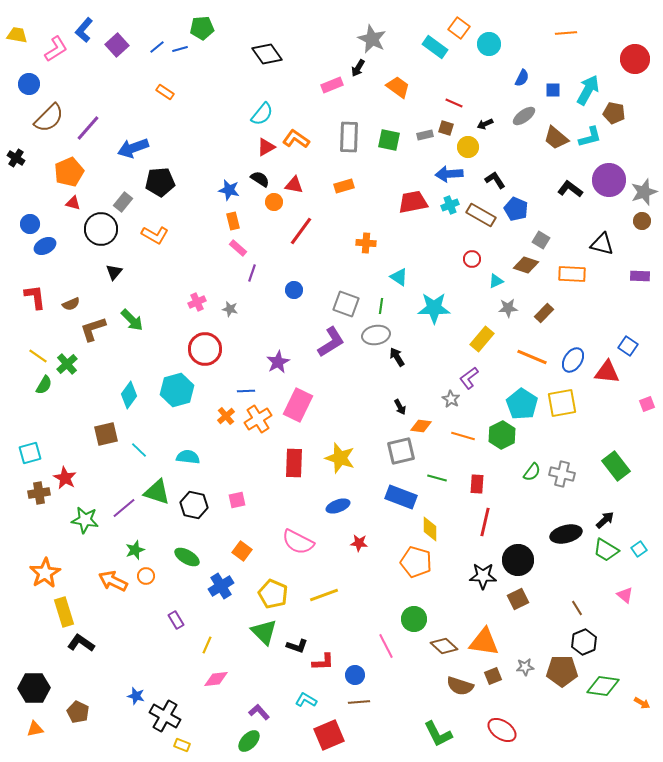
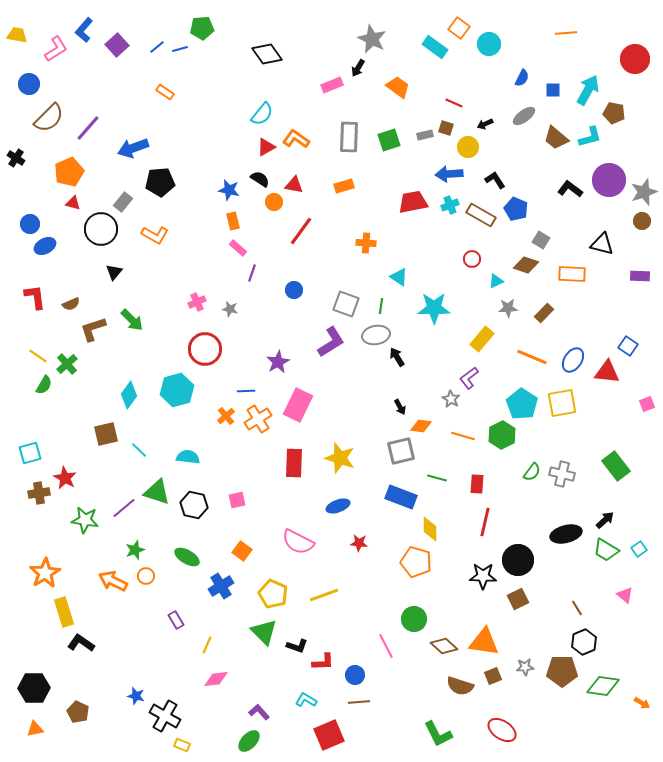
green square at (389, 140): rotated 30 degrees counterclockwise
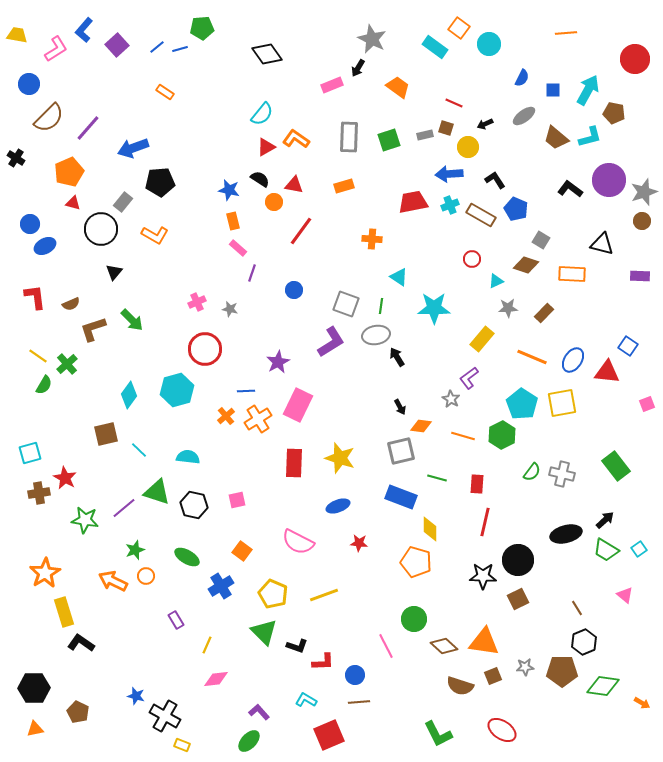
orange cross at (366, 243): moved 6 px right, 4 px up
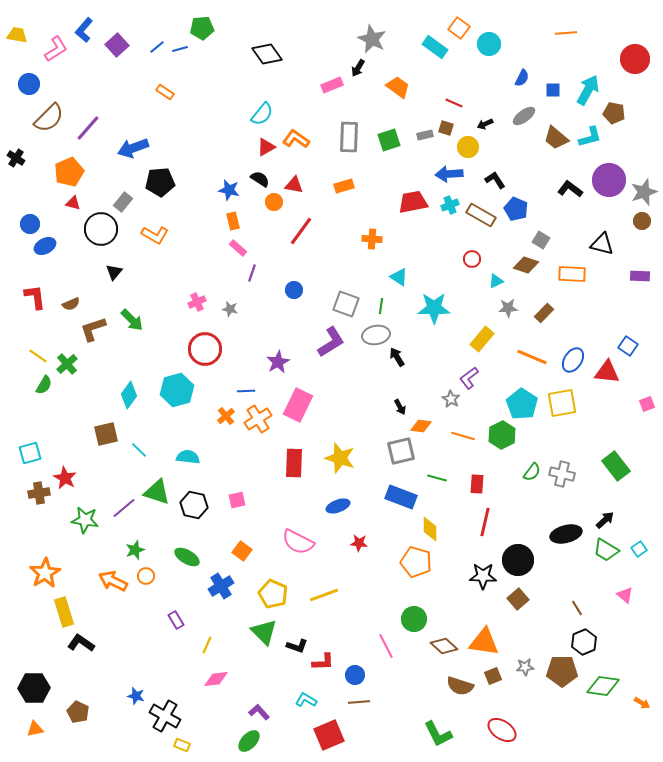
brown square at (518, 599): rotated 15 degrees counterclockwise
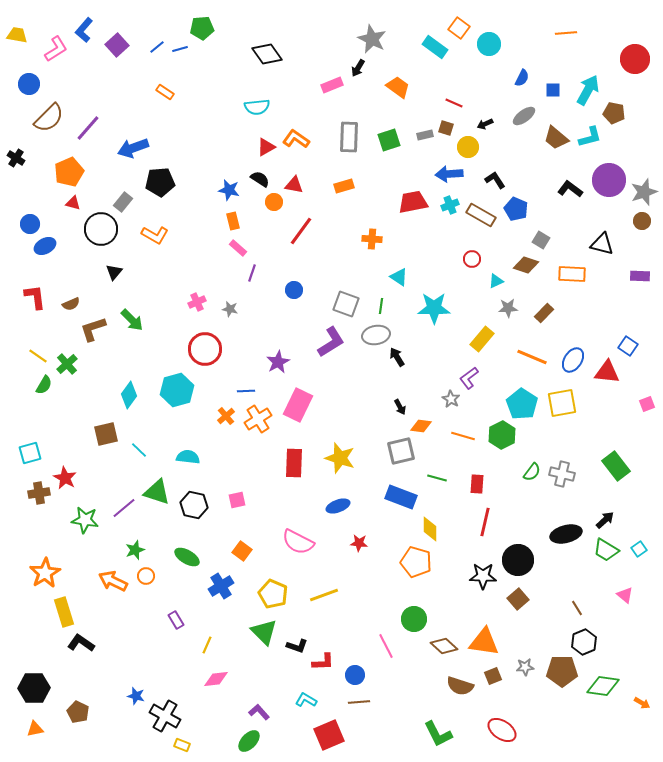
cyan semicircle at (262, 114): moved 5 px left, 7 px up; rotated 45 degrees clockwise
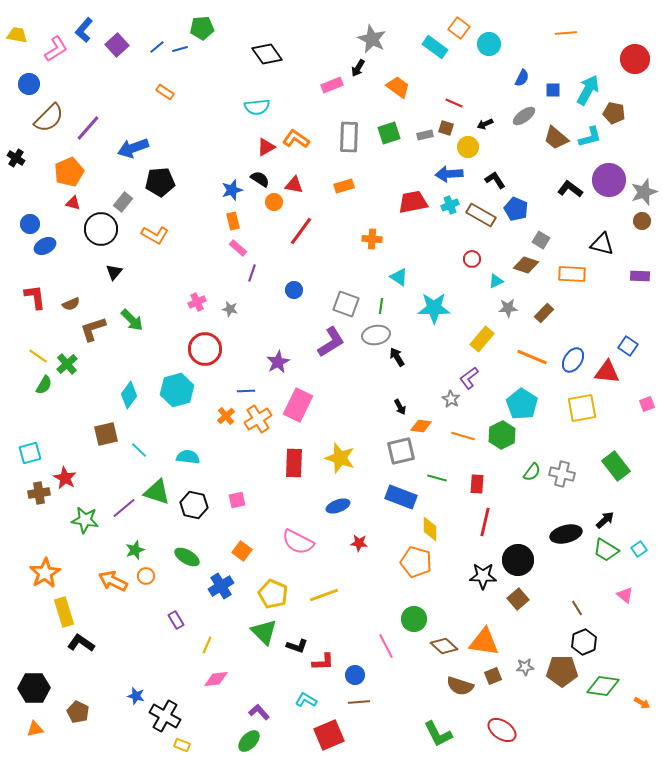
green square at (389, 140): moved 7 px up
blue star at (229, 190): moved 3 px right; rotated 30 degrees counterclockwise
yellow square at (562, 403): moved 20 px right, 5 px down
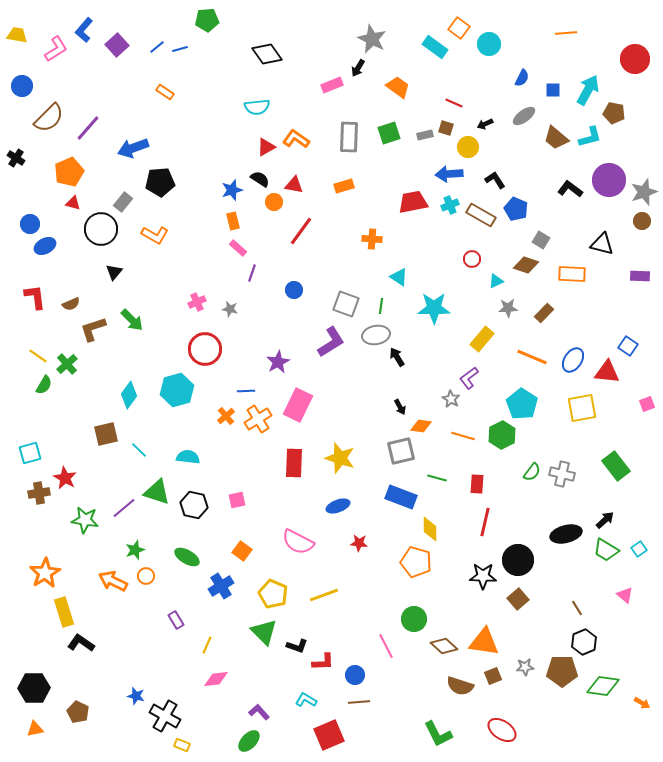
green pentagon at (202, 28): moved 5 px right, 8 px up
blue circle at (29, 84): moved 7 px left, 2 px down
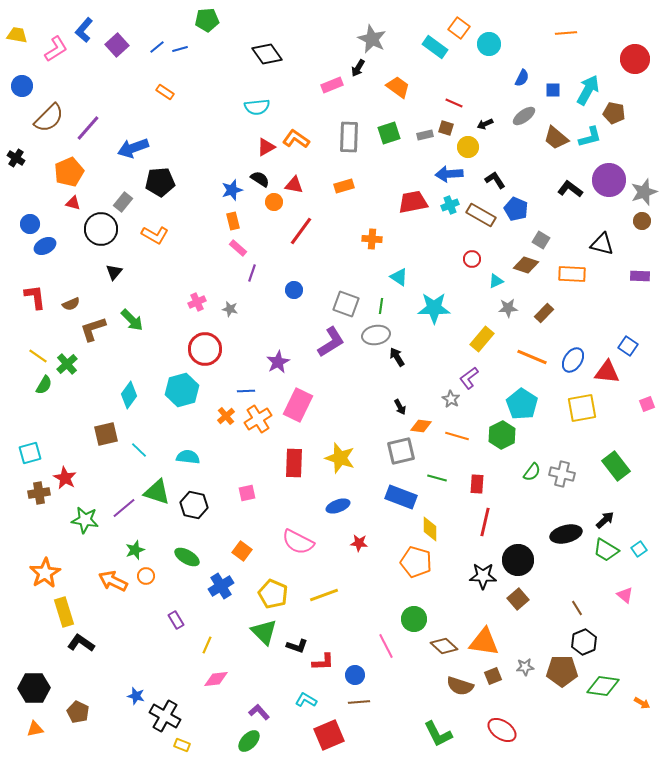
cyan hexagon at (177, 390): moved 5 px right
orange line at (463, 436): moved 6 px left
pink square at (237, 500): moved 10 px right, 7 px up
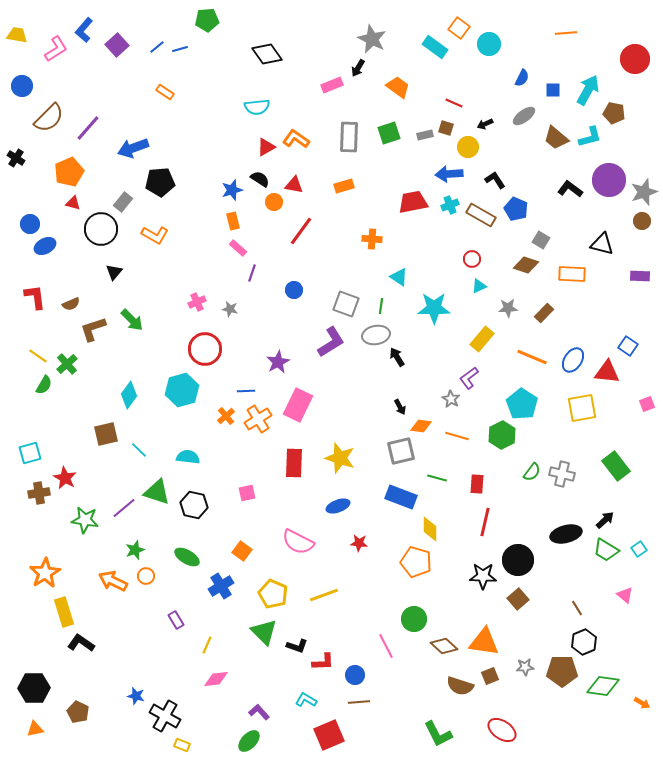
cyan triangle at (496, 281): moved 17 px left, 5 px down
brown square at (493, 676): moved 3 px left
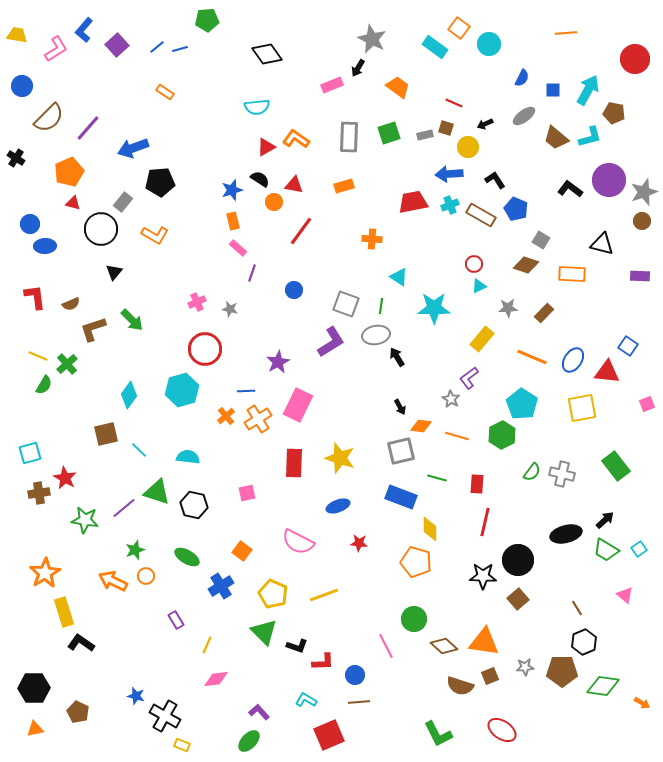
blue ellipse at (45, 246): rotated 25 degrees clockwise
red circle at (472, 259): moved 2 px right, 5 px down
yellow line at (38, 356): rotated 12 degrees counterclockwise
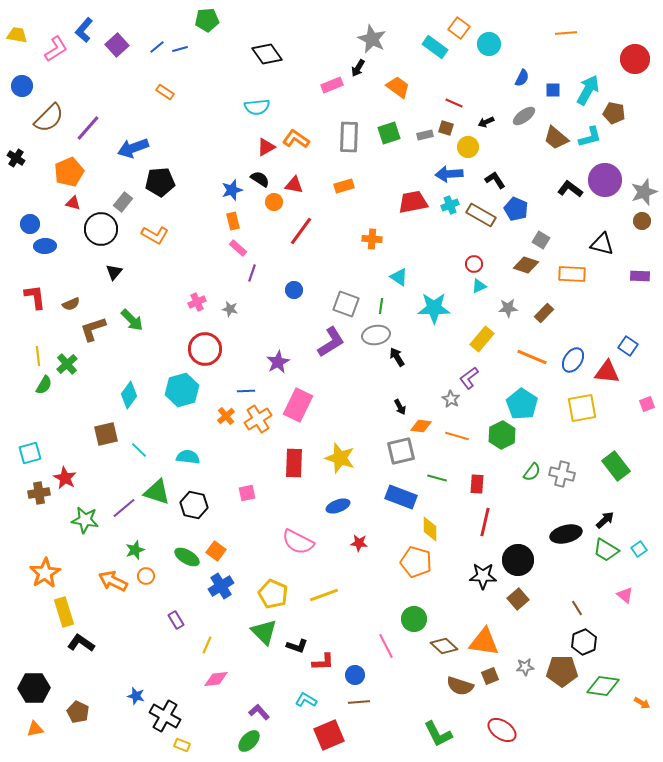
black arrow at (485, 124): moved 1 px right, 2 px up
purple circle at (609, 180): moved 4 px left
yellow line at (38, 356): rotated 60 degrees clockwise
orange square at (242, 551): moved 26 px left
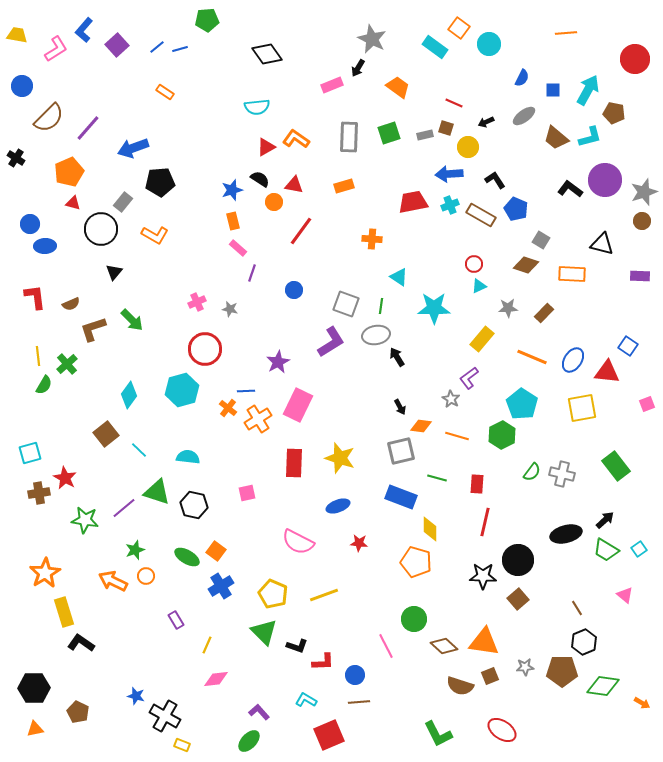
orange cross at (226, 416): moved 2 px right, 8 px up; rotated 12 degrees counterclockwise
brown square at (106, 434): rotated 25 degrees counterclockwise
